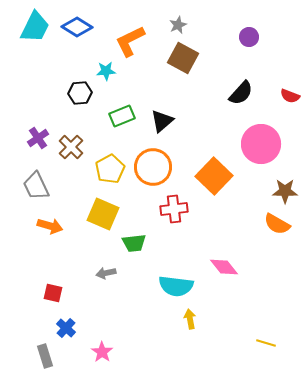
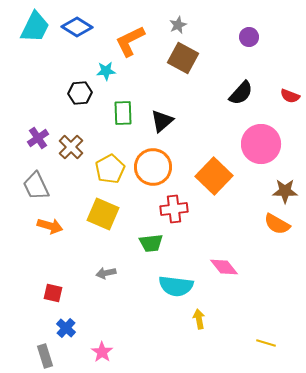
green rectangle: moved 1 px right, 3 px up; rotated 70 degrees counterclockwise
green trapezoid: moved 17 px right
yellow arrow: moved 9 px right
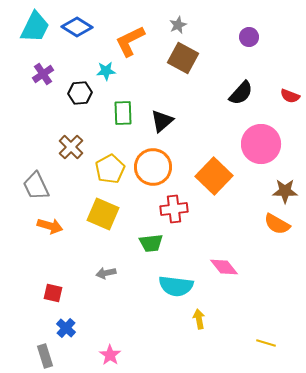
purple cross: moved 5 px right, 64 px up
pink star: moved 8 px right, 3 px down
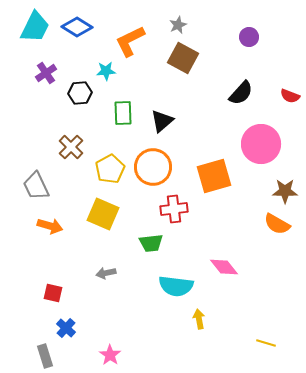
purple cross: moved 3 px right, 1 px up
orange square: rotated 30 degrees clockwise
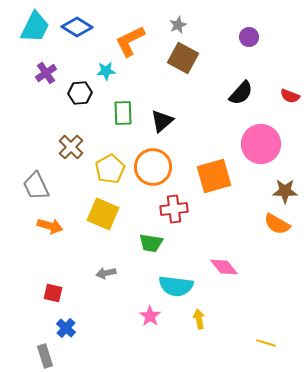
green trapezoid: rotated 15 degrees clockwise
pink star: moved 40 px right, 39 px up
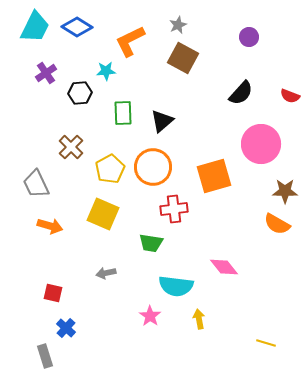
gray trapezoid: moved 2 px up
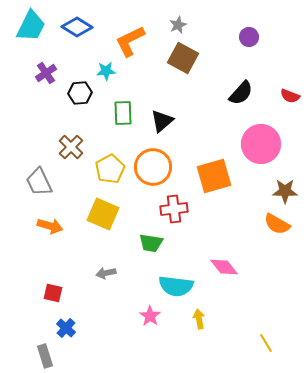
cyan trapezoid: moved 4 px left, 1 px up
gray trapezoid: moved 3 px right, 2 px up
yellow line: rotated 42 degrees clockwise
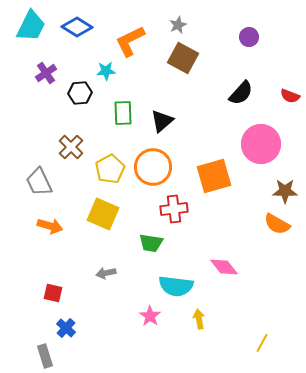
yellow line: moved 4 px left; rotated 60 degrees clockwise
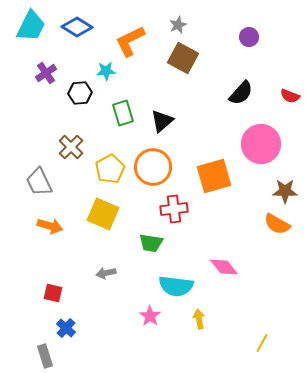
green rectangle: rotated 15 degrees counterclockwise
